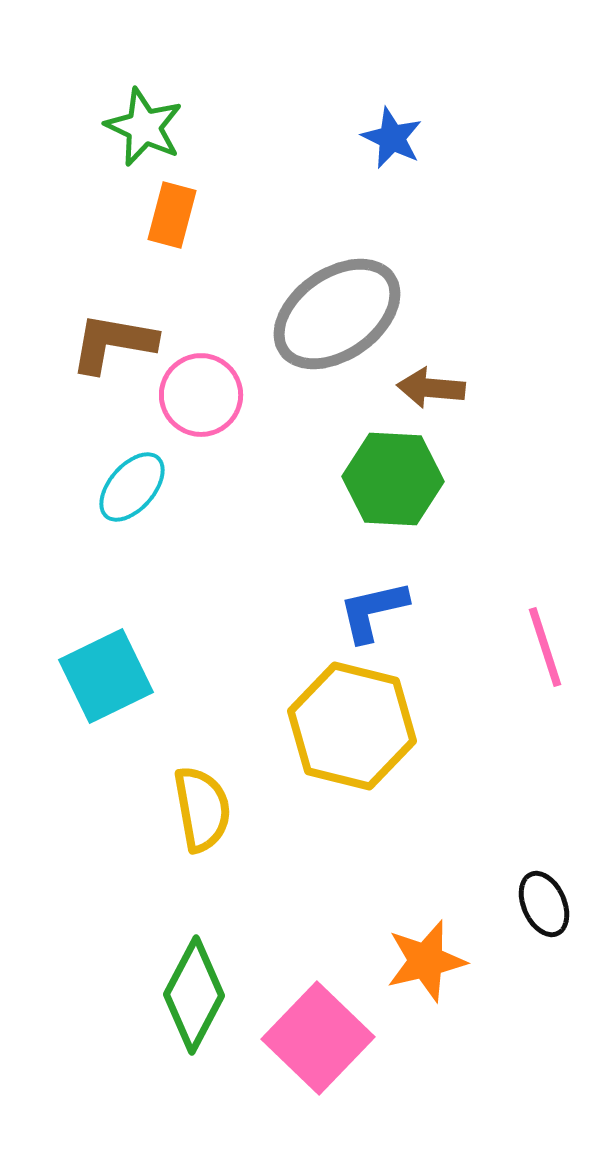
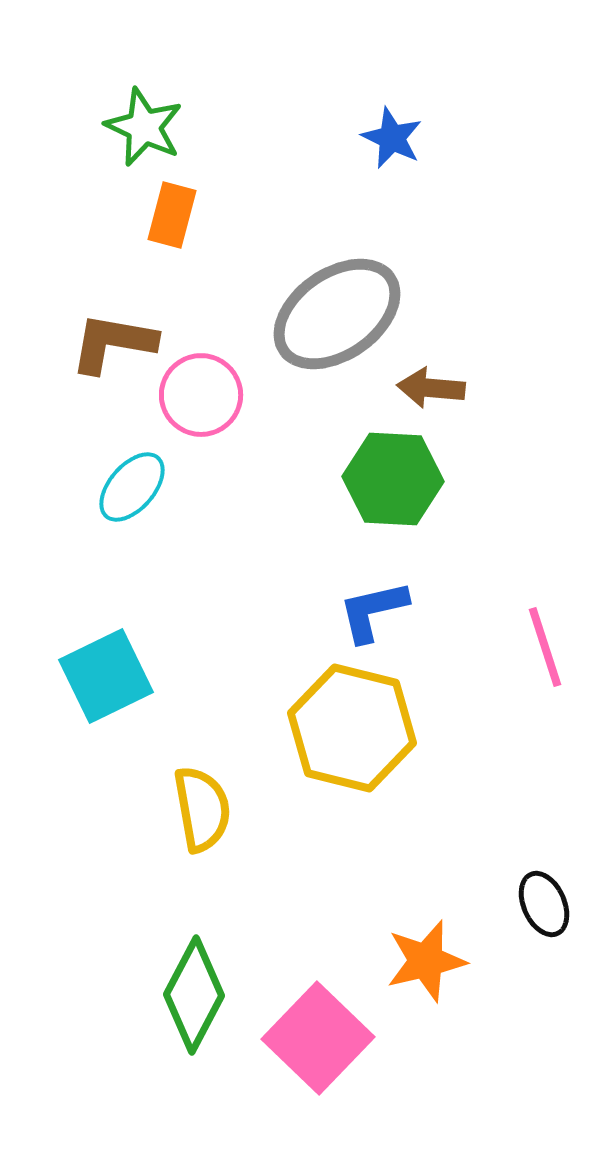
yellow hexagon: moved 2 px down
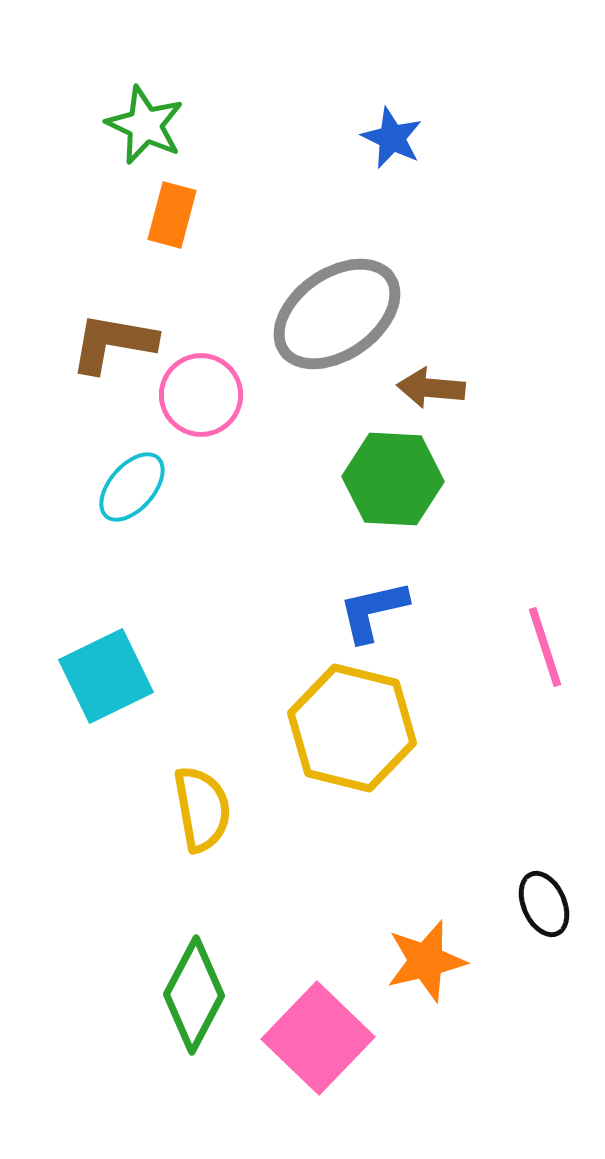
green star: moved 1 px right, 2 px up
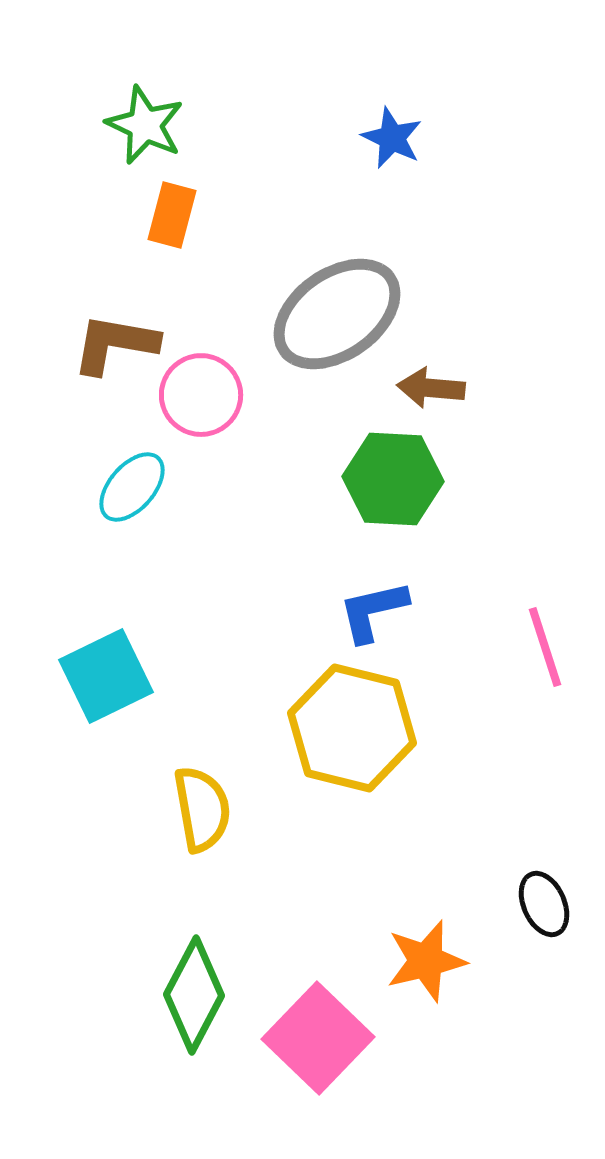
brown L-shape: moved 2 px right, 1 px down
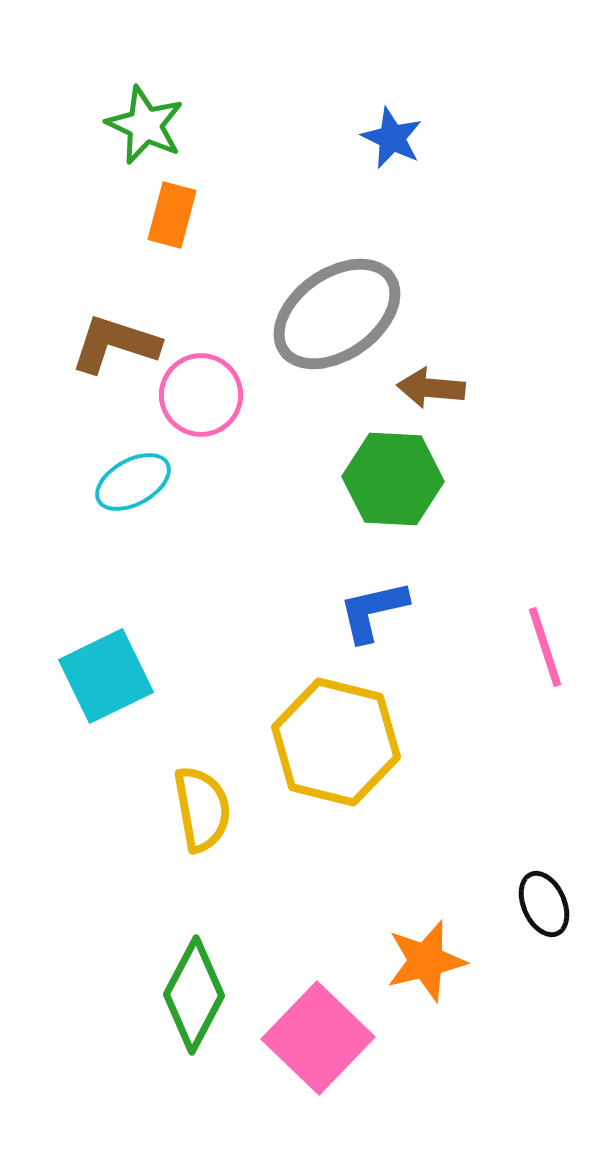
brown L-shape: rotated 8 degrees clockwise
cyan ellipse: moved 1 px right, 5 px up; rotated 20 degrees clockwise
yellow hexagon: moved 16 px left, 14 px down
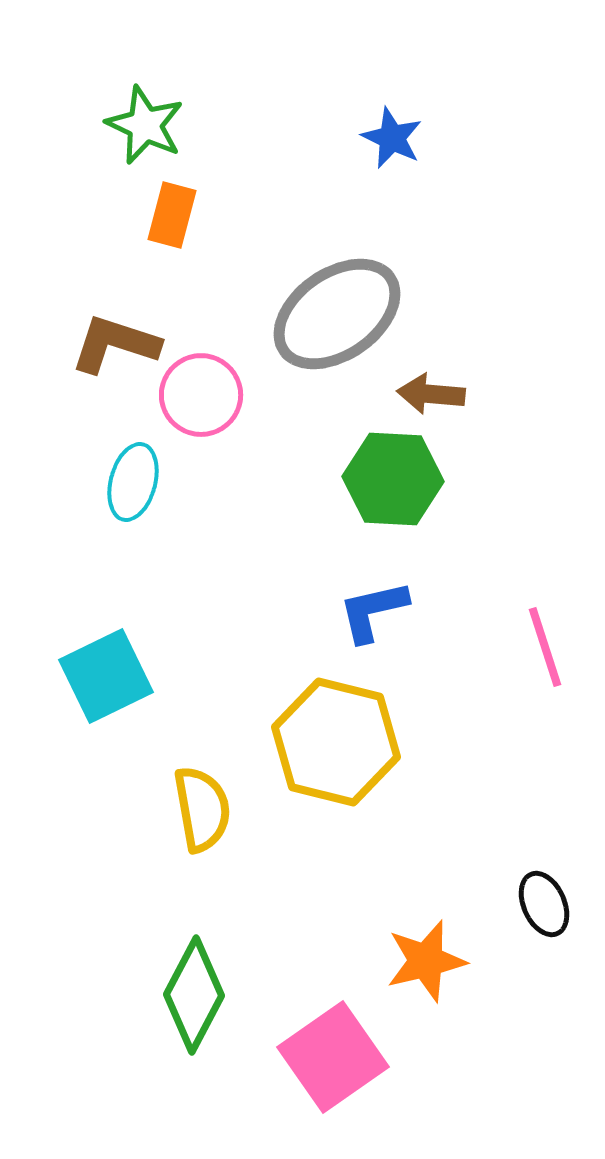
brown arrow: moved 6 px down
cyan ellipse: rotated 46 degrees counterclockwise
pink square: moved 15 px right, 19 px down; rotated 11 degrees clockwise
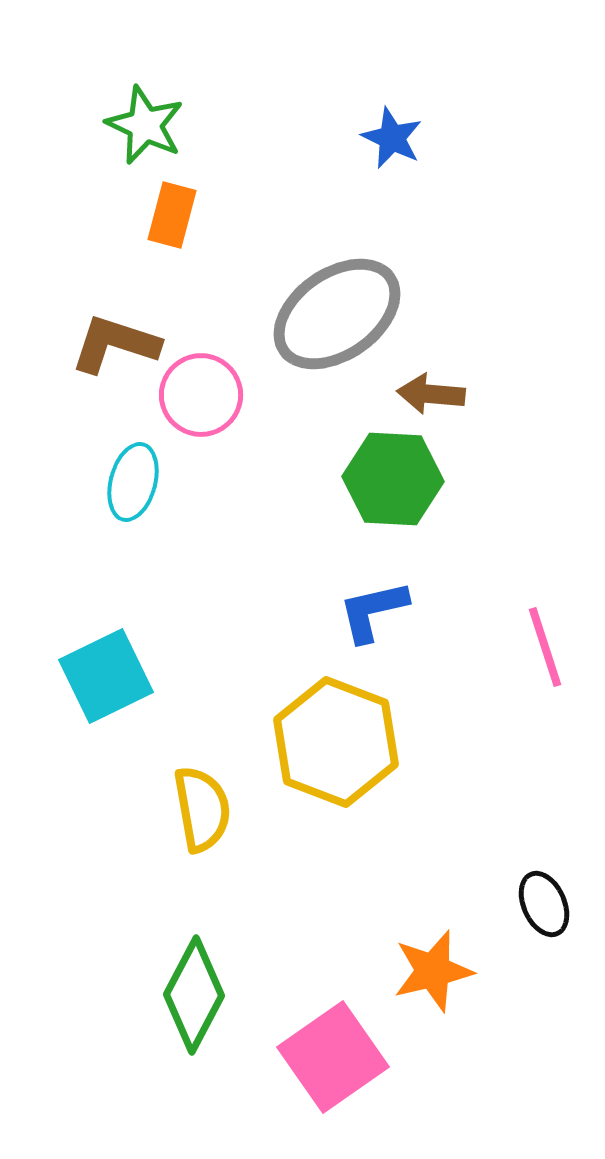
yellow hexagon: rotated 7 degrees clockwise
orange star: moved 7 px right, 10 px down
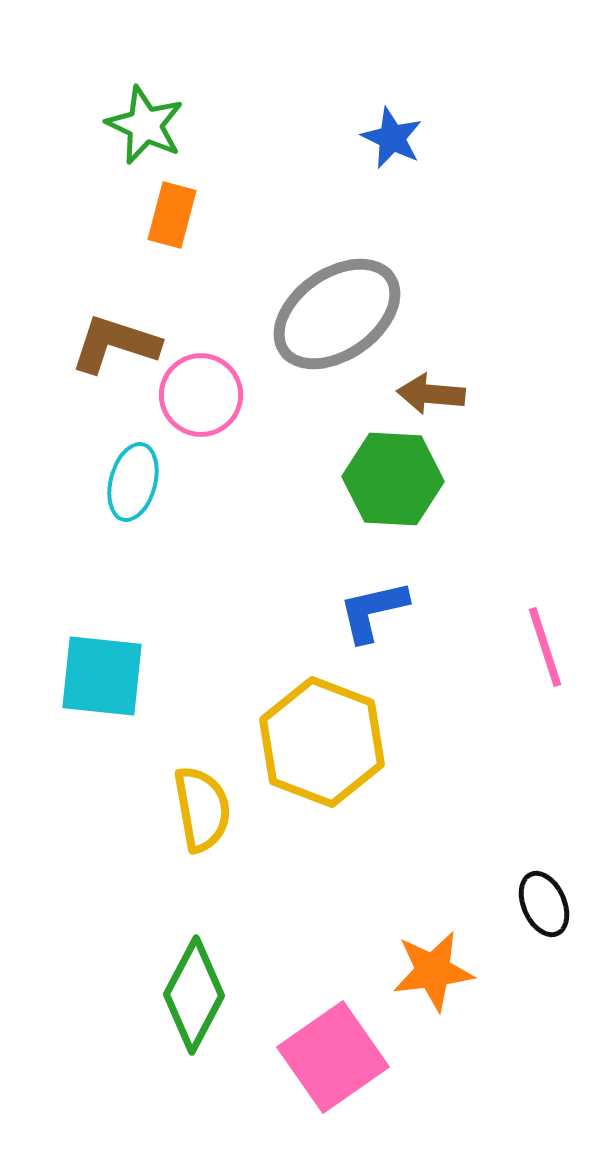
cyan square: moved 4 px left; rotated 32 degrees clockwise
yellow hexagon: moved 14 px left
orange star: rotated 6 degrees clockwise
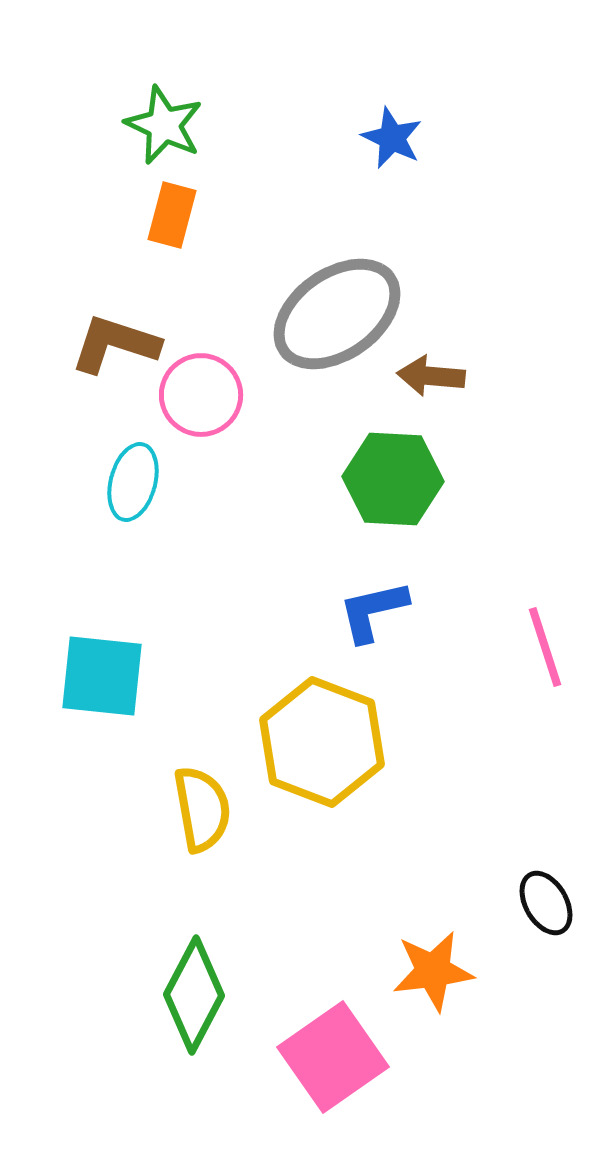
green star: moved 19 px right
brown arrow: moved 18 px up
black ellipse: moved 2 px right, 1 px up; rotated 6 degrees counterclockwise
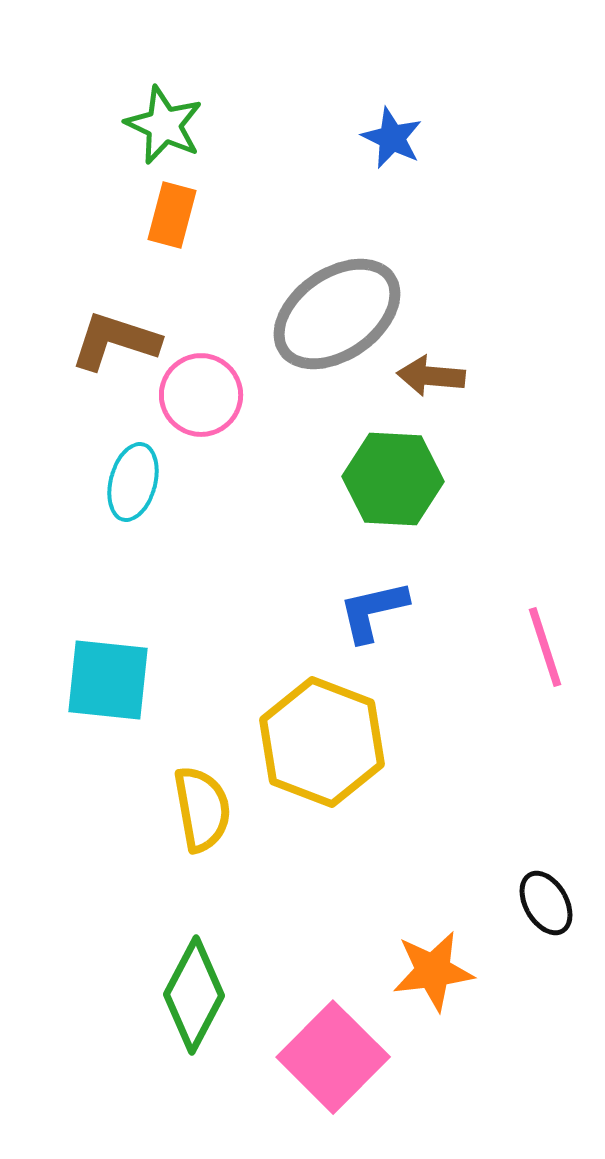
brown L-shape: moved 3 px up
cyan square: moved 6 px right, 4 px down
pink square: rotated 10 degrees counterclockwise
